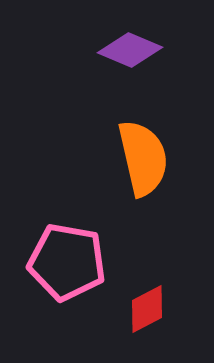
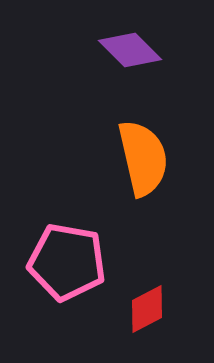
purple diamond: rotated 22 degrees clockwise
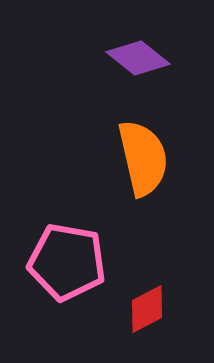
purple diamond: moved 8 px right, 8 px down; rotated 6 degrees counterclockwise
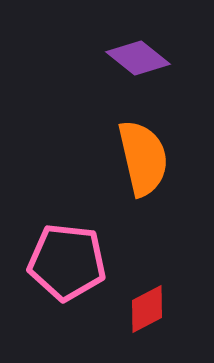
pink pentagon: rotated 4 degrees counterclockwise
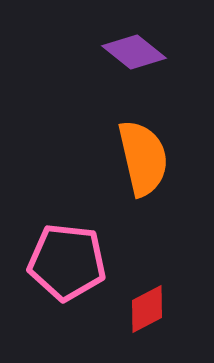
purple diamond: moved 4 px left, 6 px up
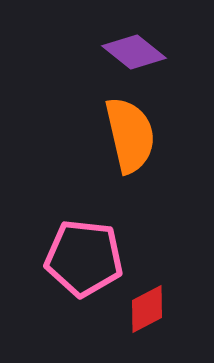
orange semicircle: moved 13 px left, 23 px up
pink pentagon: moved 17 px right, 4 px up
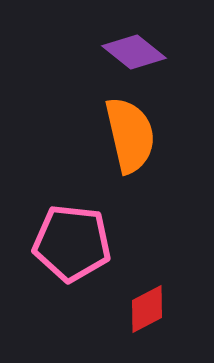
pink pentagon: moved 12 px left, 15 px up
